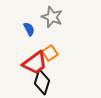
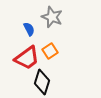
orange square: moved 2 px up
red trapezoid: moved 8 px left, 5 px up
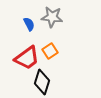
gray star: rotated 15 degrees counterclockwise
blue semicircle: moved 5 px up
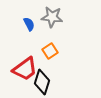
red trapezoid: moved 2 px left, 11 px down
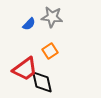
blue semicircle: rotated 72 degrees clockwise
black diamond: rotated 30 degrees counterclockwise
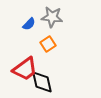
orange square: moved 2 px left, 7 px up
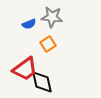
blue semicircle: rotated 24 degrees clockwise
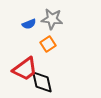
gray star: moved 2 px down
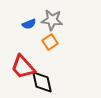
gray star: moved 1 px down
orange square: moved 2 px right, 2 px up
red trapezoid: moved 2 px left, 2 px up; rotated 84 degrees clockwise
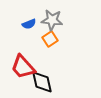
orange square: moved 3 px up
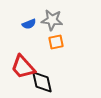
orange square: moved 6 px right, 3 px down; rotated 21 degrees clockwise
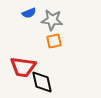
blue semicircle: moved 11 px up
orange square: moved 2 px left, 1 px up
red trapezoid: rotated 40 degrees counterclockwise
